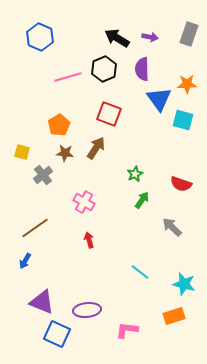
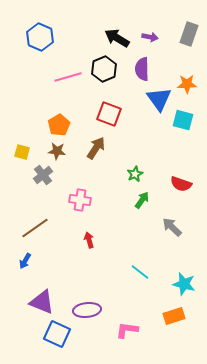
brown star: moved 8 px left, 2 px up
pink cross: moved 4 px left, 2 px up; rotated 20 degrees counterclockwise
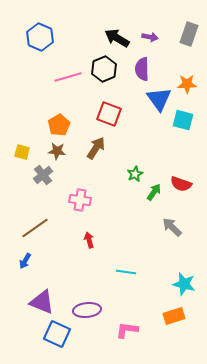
green arrow: moved 12 px right, 8 px up
cyan line: moved 14 px left; rotated 30 degrees counterclockwise
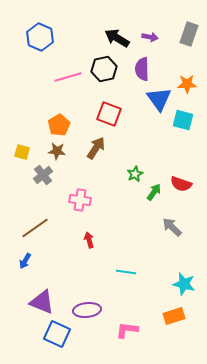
black hexagon: rotated 10 degrees clockwise
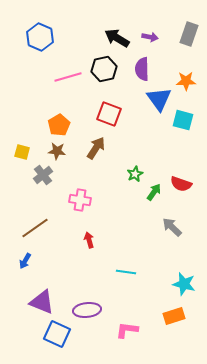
orange star: moved 1 px left, 3 px up
